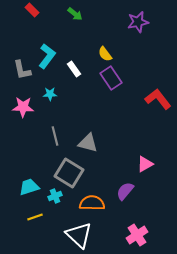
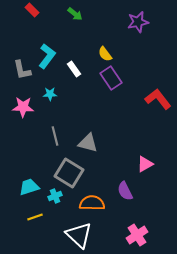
purple semicircle: rotated 66 degrees counterclockwise
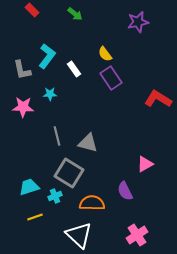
red L-shape: rotated 20 degrees counterclockwise
gray line: moved 2 px right
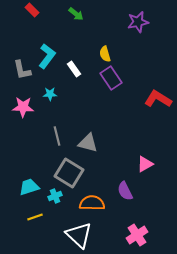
green arrow: moved 1 px right
yellow semicircle: rotated 21 degrees clockwise
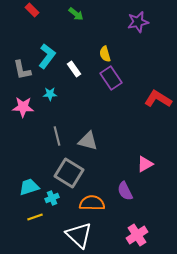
gray triangle: moved 2 px up
cyan cross: moved 3 px left, 2 px down
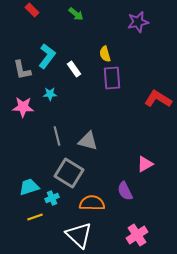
purple rectangle: moved 1 px right; rotated 30 degrees clockwise
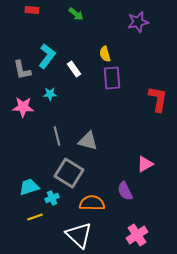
red rectangle: rotated 40 degrees counterclockwise
red L-shape: rotated 68 degrees clockwise
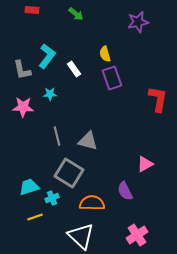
purple rectangle: rotated 15 degrees counterclockwise
white triangle: moved 2 px right, 1 px down
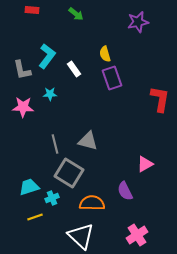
red L-shape: moved 2 px right
gray line: moved 2 px left, 8 px down
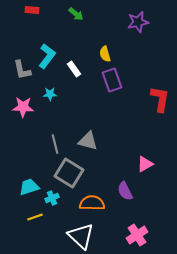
purple rectangle: moved 2 px down
